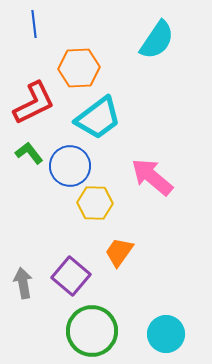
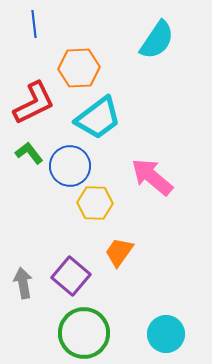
green circle: moved 8 px left, 2 px down
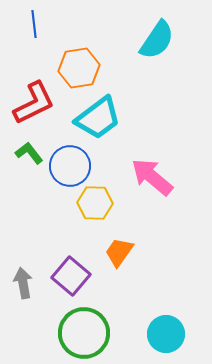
orange hexagon: rotated 6 degrees counterclockwise
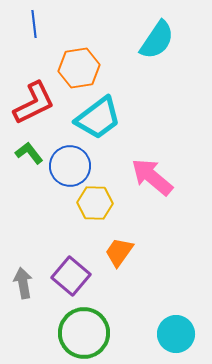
cyan circle: moved 10 px right
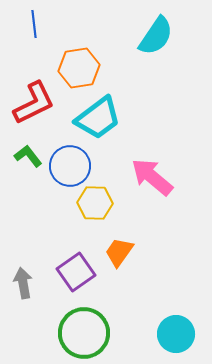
cyan semicircle: moved 1 px left, 4 px up
green L-shape: moved 1 px left, 3 px down
purple square: moved 5 px right, 4 px up; rotated 15 degrees clockwise
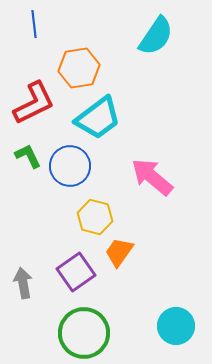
green L-shape: rotated 12 degrees clockwise
yellow hexagon: moved 14 px down; rotated 12 degrees clockwise
cyan circle: moved 8 px up
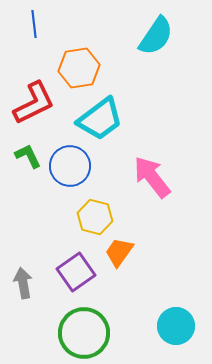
cyan trapezoid: moved 2 px right, 1 px down
pink arrow: rotated 12 degrees clockwise
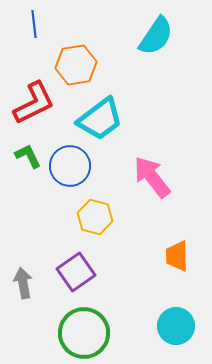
orange hexagon: moved 3 px left, 3 px up
orange trapezoid: moved 58 px right, 4 px down; rotated 36 degrees counterclockwise
